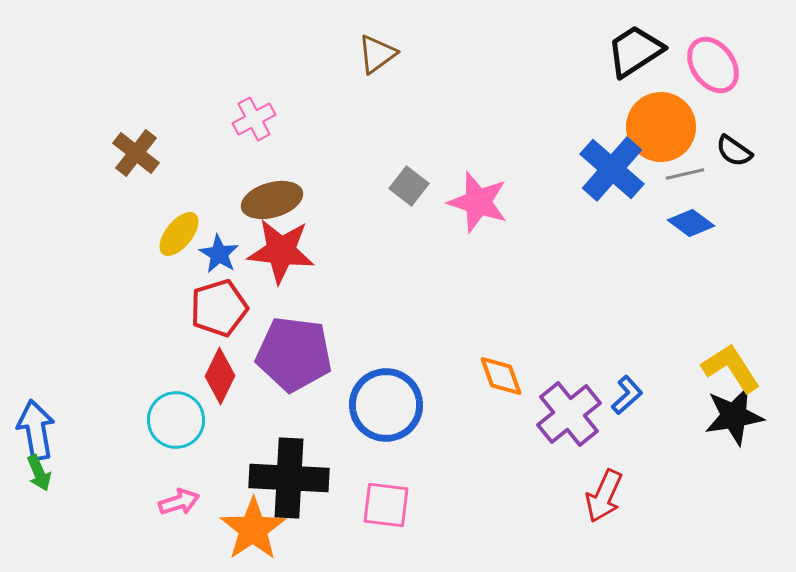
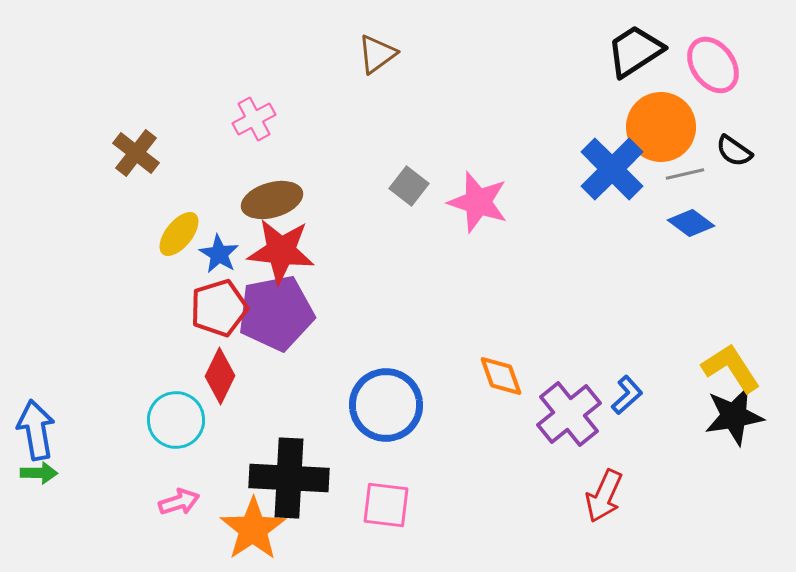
blue cross: rotated 4 degrees clockwise
purple pentagon: moved 18 px left, 41 px up; rotated 18 degrees counterclockwise
green arrow: rotated 66 degrees counterclockwise
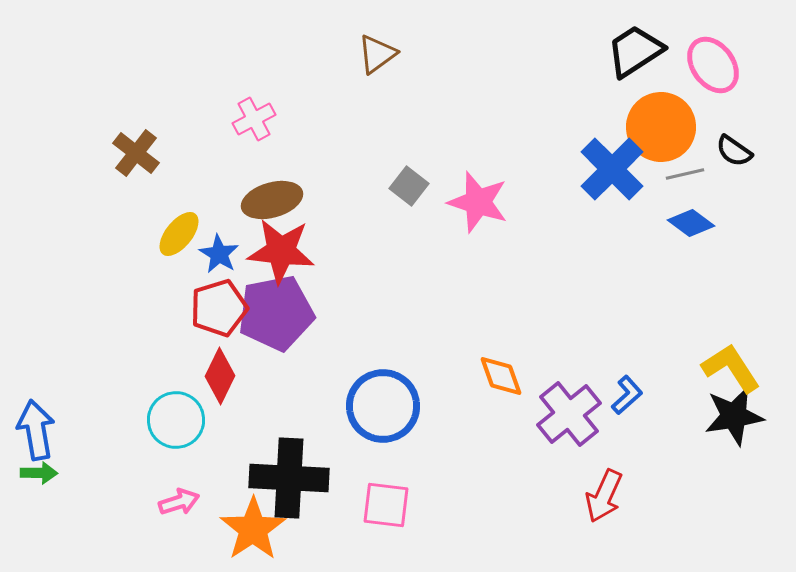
blue circle: moved 3 px left, 1 px down
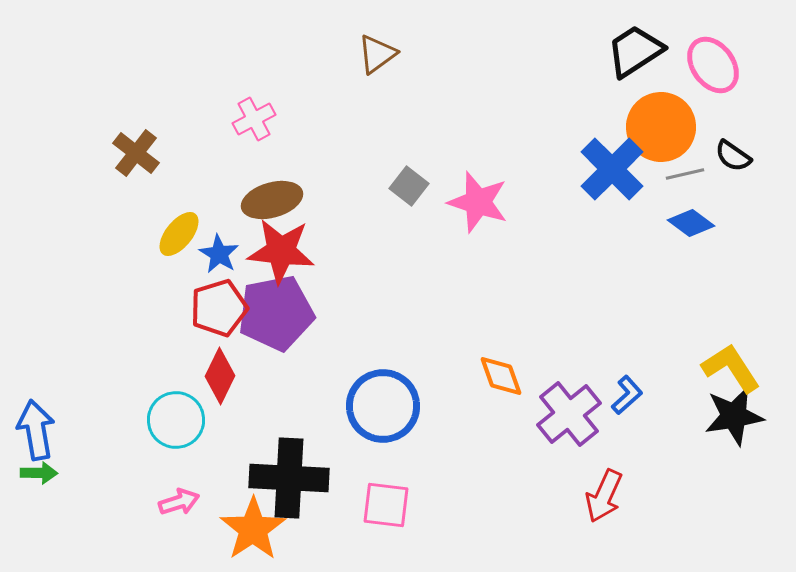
black semicircle: moved 1 px left, 5 px down
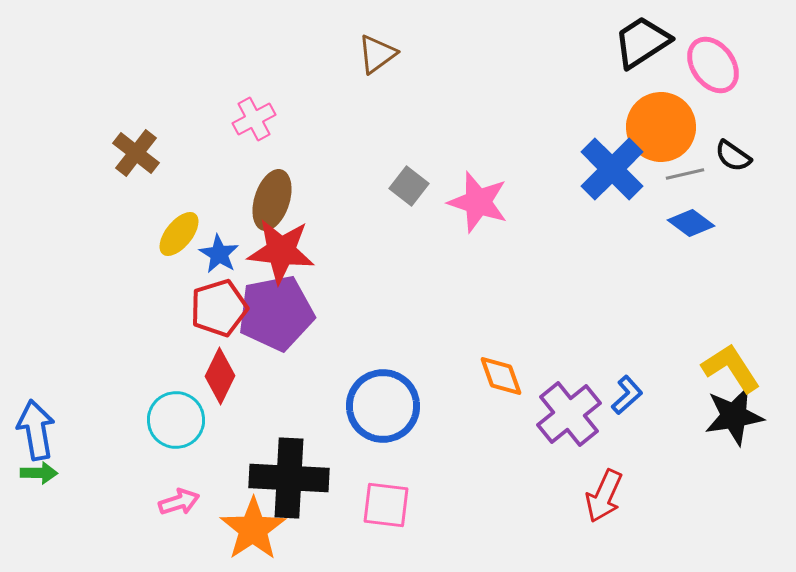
black trapezoid: moved 7 px right, 9 px up
brown ellipse: rotated 56 degrees counterclockwise
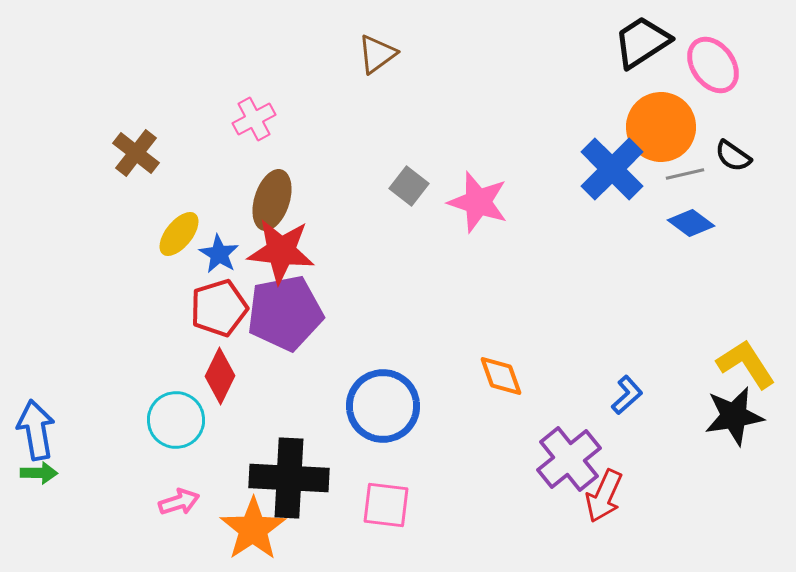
purple pentagon: moved 9 px right
yellow L-shape: moved 15 px right, 4 px up
purple cross: moved 45 px down
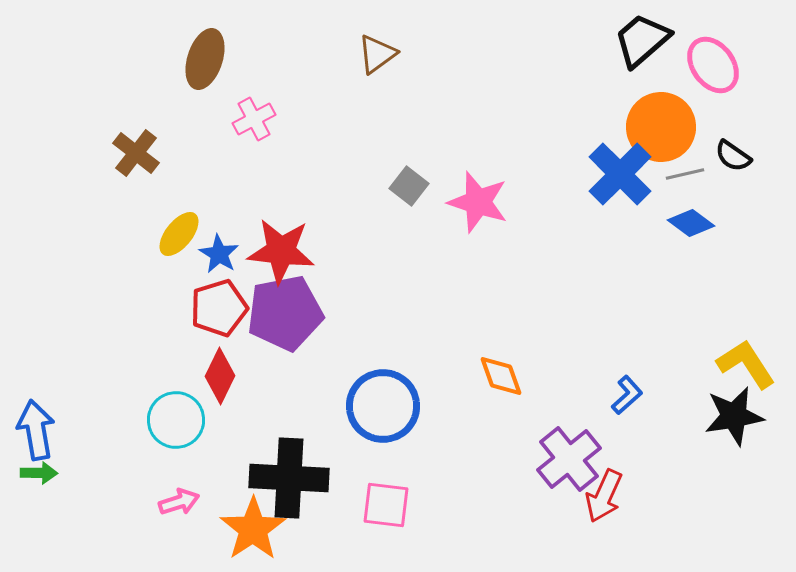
black trapezoid: moved 2 px up; rotated 8 degrees counterclockwise
blue cross: moved 8 px right, 5 px down
brown ellipse: moved 67 px left, 141 px up
